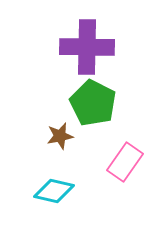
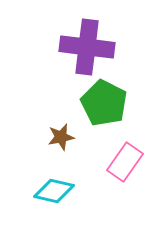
purple cross: rotated 6 degrees clockwise
green pentagon: moved 11 px right
brown star: moved 1 px right, 1 px down
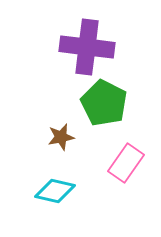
pink rectangle: moved 1 px right, 1 px down
cyan diamond: moved 1 px right
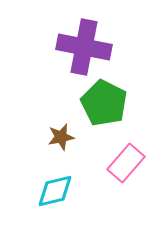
purple cross: moved 3 px left; rotated 4 degrees clockwise
pink rectangle: rotated 6 degrees clockwise
cyan diamond: rotated 27 degrees counterclockwise
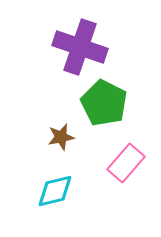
purple cross: moved 4 px left; rotated 8 degrees clockwise
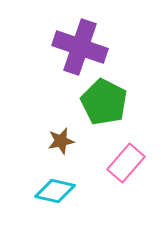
green pentagon: moved 1 px up
brown star: moved 4 px down
cyan diamond: rotated 27 degrees clockwise
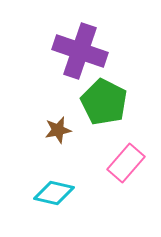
purple cross: moved 4 px down
brown star: moved 3 px left, 11 px up
cyan diamond: moved 1 px left, 2 px down
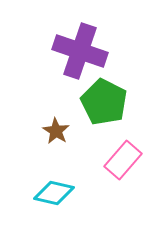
brown star: moved 2 px left, 1 px down; rotated 28 degrees counterclockwise
pink rectangle: moved 3 px left, 3 px up
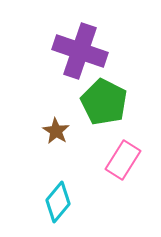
pink rectangle: rotated 9 degrees counterclockwise
cyan diamond: moved 4 px right, 9 px down; rotated 63 degrees counterclockwise
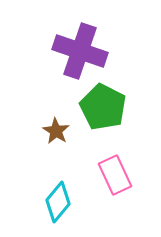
green pentagon: moved 1 px left, 5 px down
pink rectangle: moved 8 px left, 15 px down; rotated 57 degrees counterclockwise
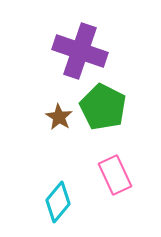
brown star: moved 3 px right, 14 px up
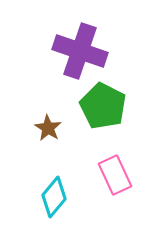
green pentagon: moved 1 px up
brown star: moved 11 px left, 11 px down
cyan diamond: moved 4 px left, 5 px up
